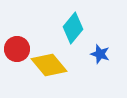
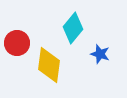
red circle: moved 6 px up
yellow diamond: rotated 48 degrees clockwise
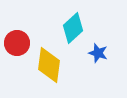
cyan diamond: rotated 8 degrees clockwise
blue star: moved 2 px left, 1 px up
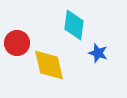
cyan diamond: moved 1 px right, 3 px up; rotated 40 degrees counterclockwise
yellow diamond: rotated 21 degrees counterclockwise
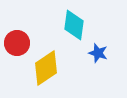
yellow diamond: moved 3 px left, 3 px down; rotated 69 degrees clockwise
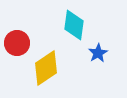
blue star: rotated 24 degrees clockwise
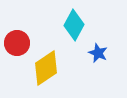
cyan diamond: rotated 20 degrees clockwise
blue star: rotated 18 degrees counterclockwise
